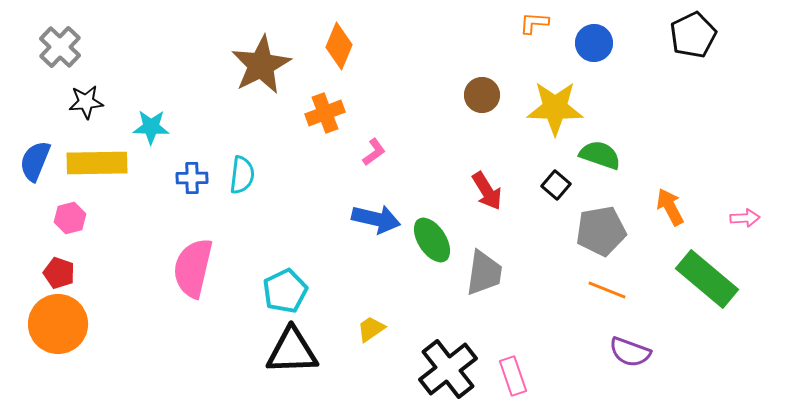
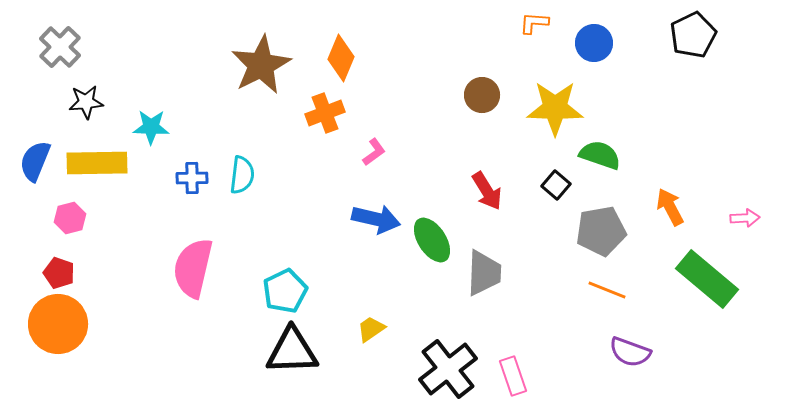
orange diamond: moved 2 px right, 12 px down
gray trapezoid: rotated 6 degrees counterclockwise
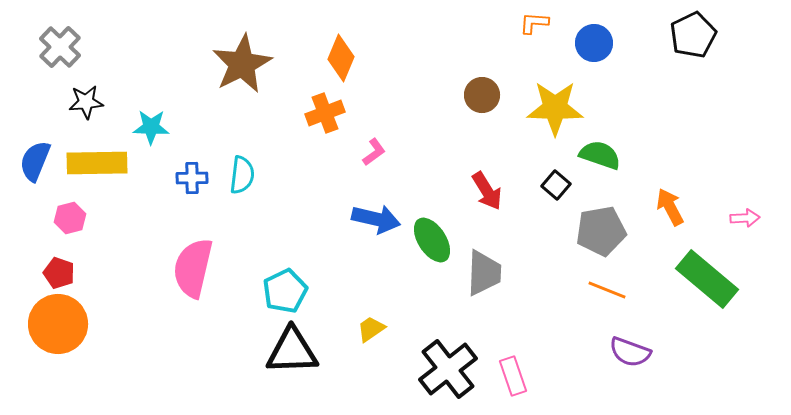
brown star: moved 19 px left, 1 px up
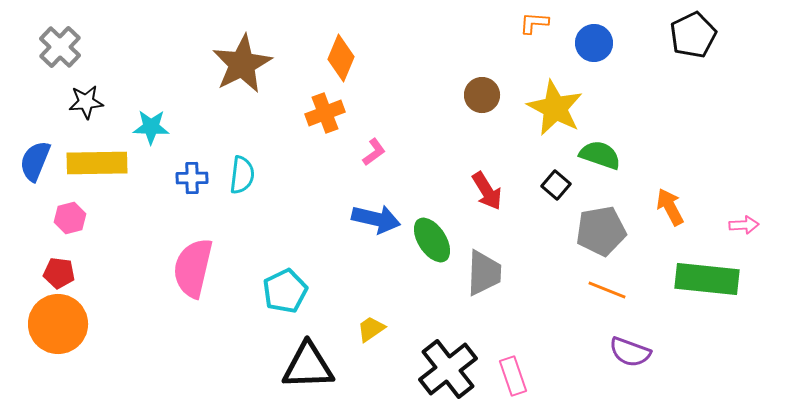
yellow star: rotated 26 degrees clockwise
pink arrow: moved 1 px left, 7 px down
red pentagon: rotated 12 degrees counterclockwise
green rectangle: rotated 34 degrees counterclockwise
black triangle: moved 16 px right, 15 px down
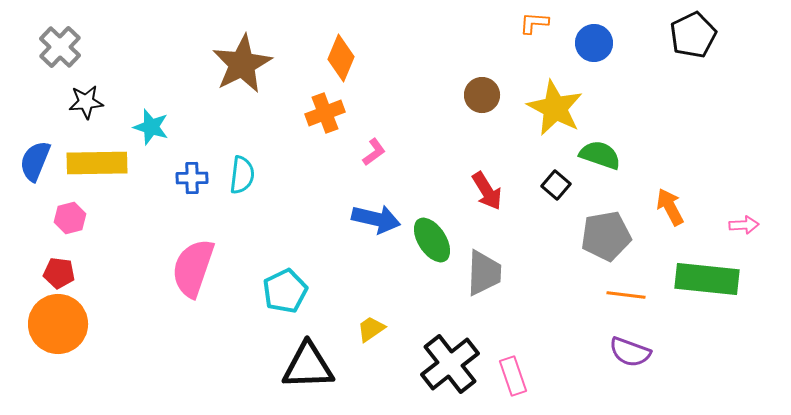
cyan star: rotated 15 degrees clockwise
gray pentagon: moved 5 px right, 5 px down
pink semicircle: rotated 6 degrees clockwise
orange line: moved 19 px right, 5 px down; rotated 15 degrees counterclockwise
black cross: moved 2 px right, 5 px up
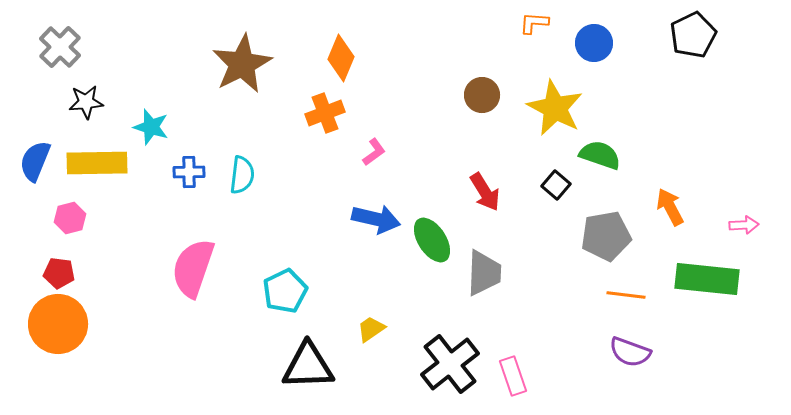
blue cross: moved 3 px left, 6 px up
red arrow: moved 2 px left, 1 px down
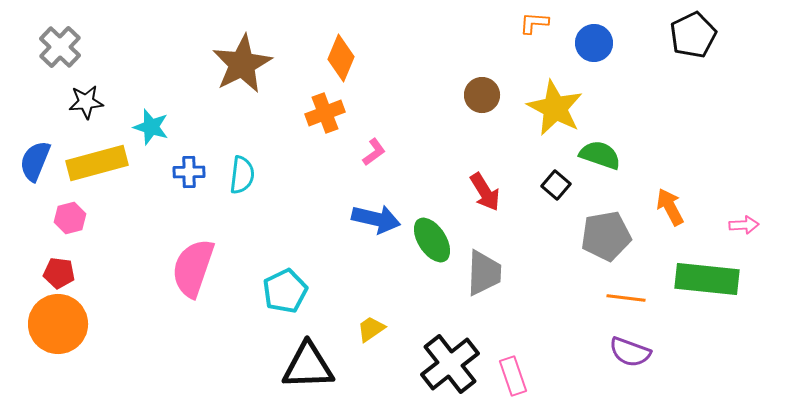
yellow rectangle: rotated 14 degrees counterclockwise
orange line: moved 3 px down
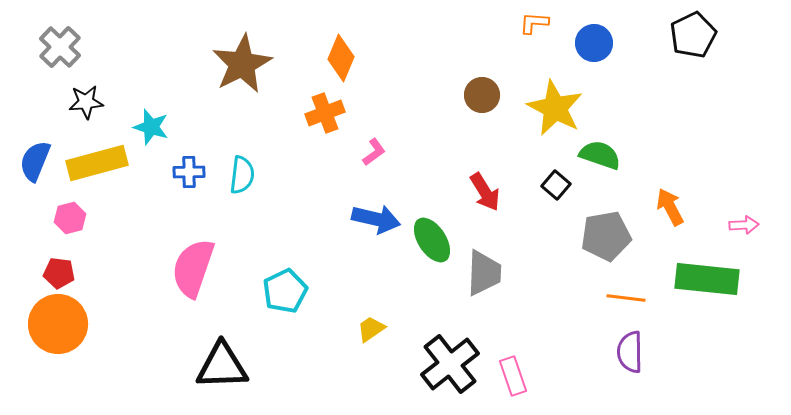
purple semicircle: rotated 69 degrees clockwise
black triangle: moved 86 px left
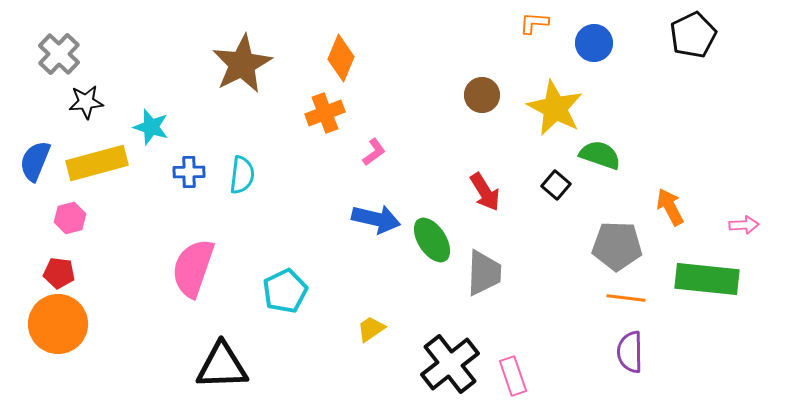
gray cross: moved 1 px left, 7 px down
gray pentagon: moved 11 px right, 10 px down; rotated 12 degrees clockwise
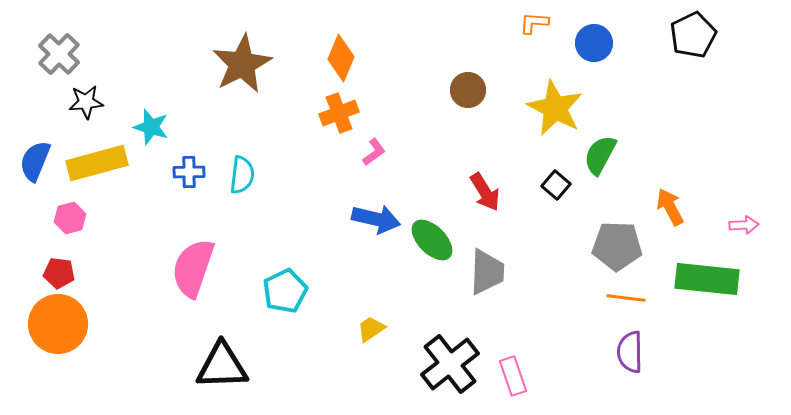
brown circle: moved 14 px left, 5 px up
orange cross: moved 14 px right
green semicircle: rotated 81 degrees counterclockwise
green ellipse: rotated 12 degrees counterclockwise
gray trapezoid: moved 3 px right, 1 px up
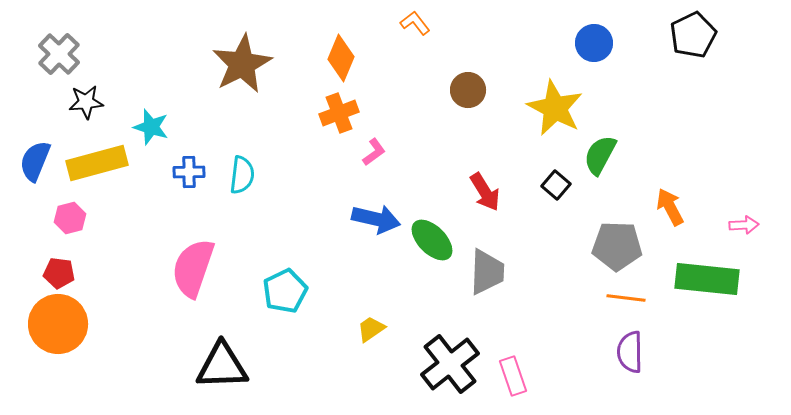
orange L-shape: moved 119 px left; rotated 48 degrees clockwise
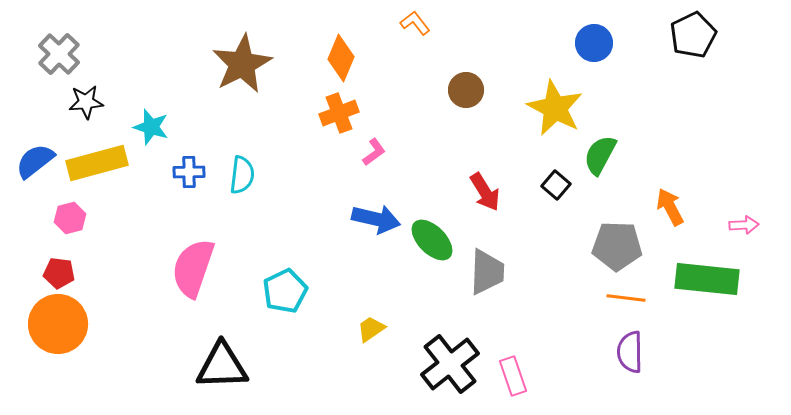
brown circle: moved 2 px left
blue semicircle: rotated 30 degrees clockwise
